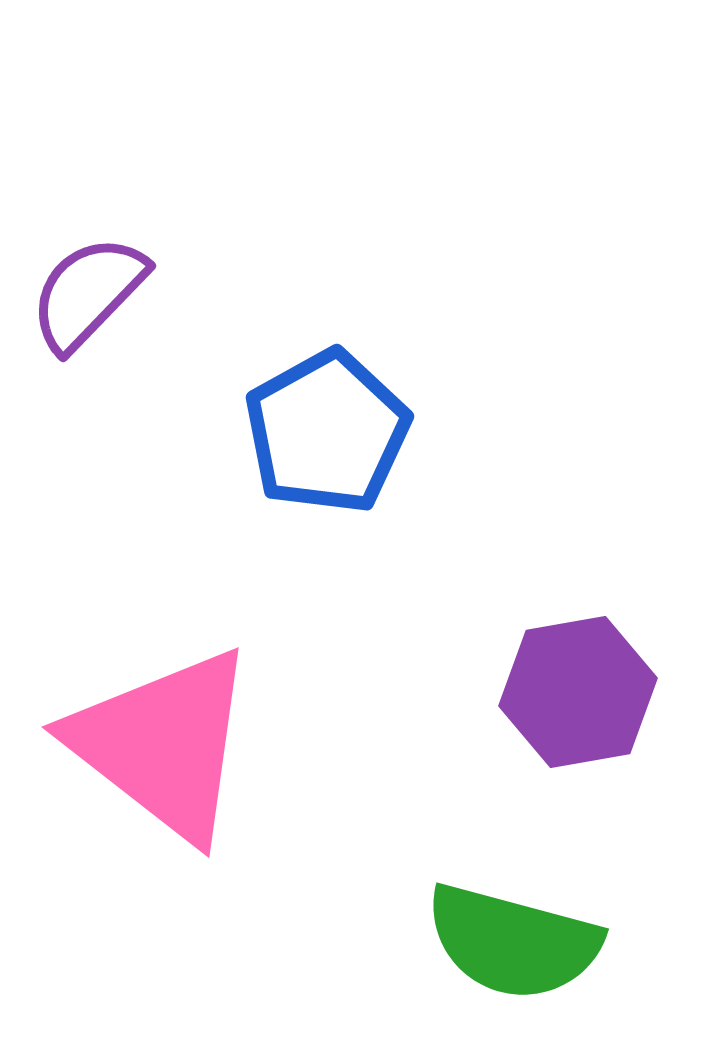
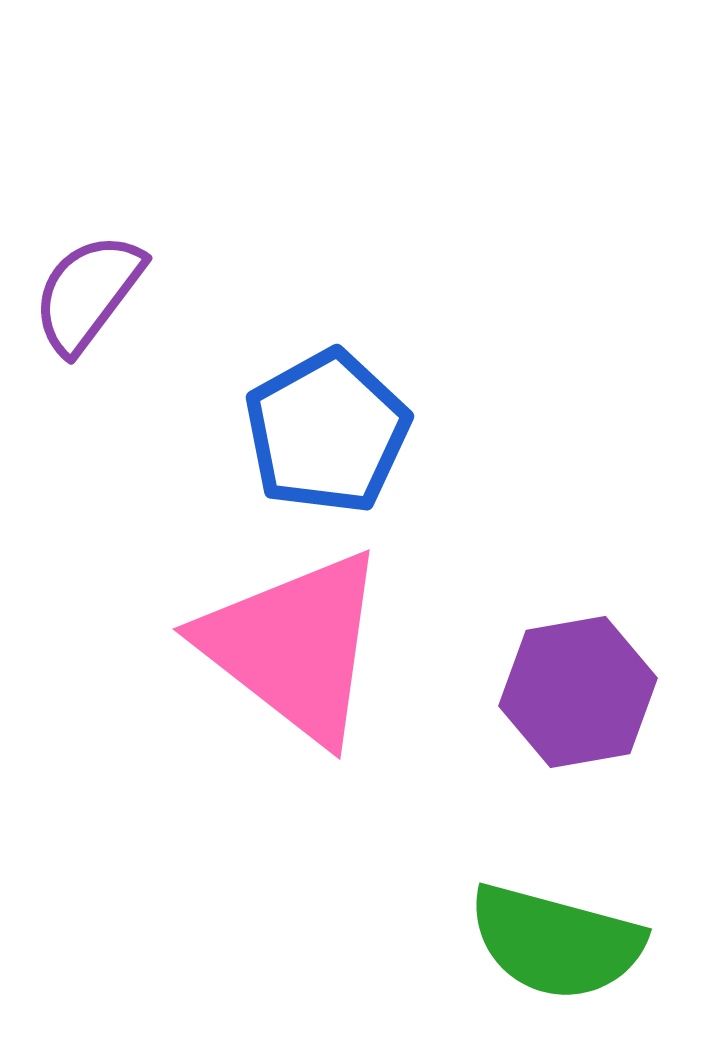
purple semicircle: rotated 7 degrees counterclockwise
pink triangle: moved 131 px right, 98 px up
green semicircle: moved 43 px right
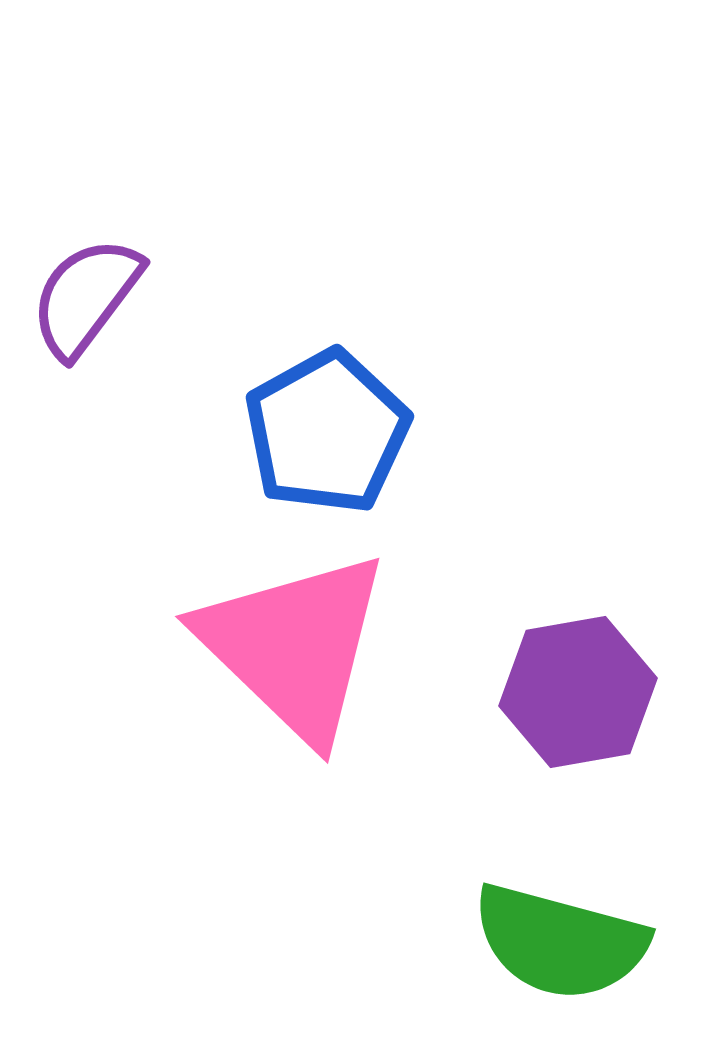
purple semicircle: moved 2 px left, 4 px down
pink triangle: rotated 6 degrees clockwise
green semicircle: moved 4 px right
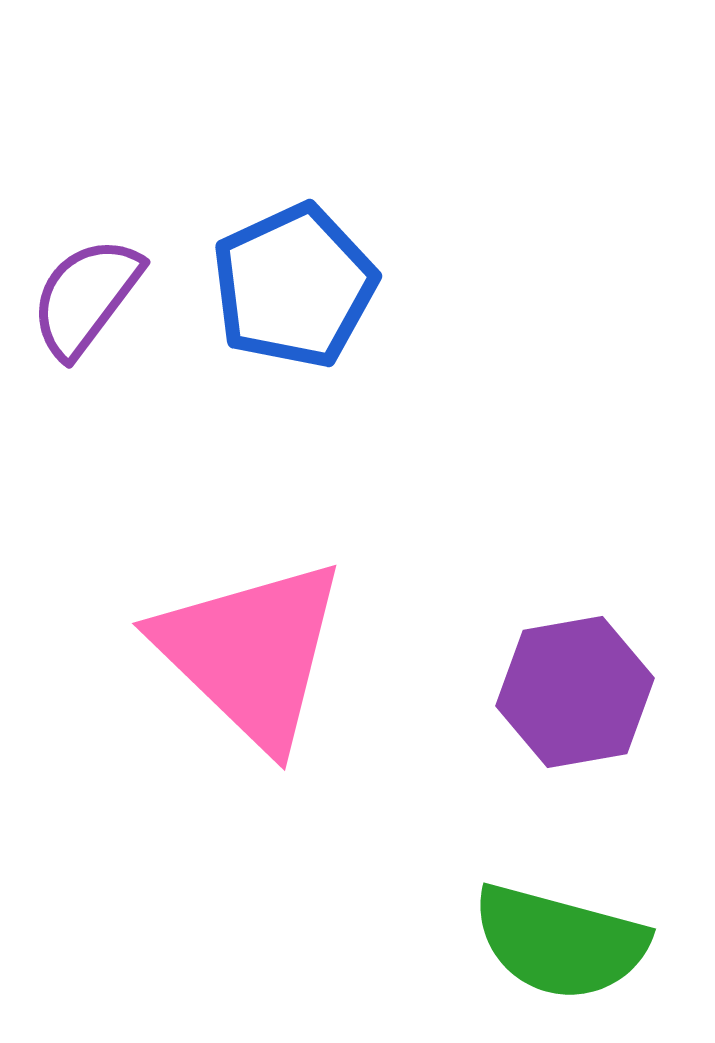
blue pentagon: moved 33 px left, 146 px up; rotated 4 degrees clockwise
pink triangle: moved 43 px left, 7 px down
purple hexagon: moved 3 px left
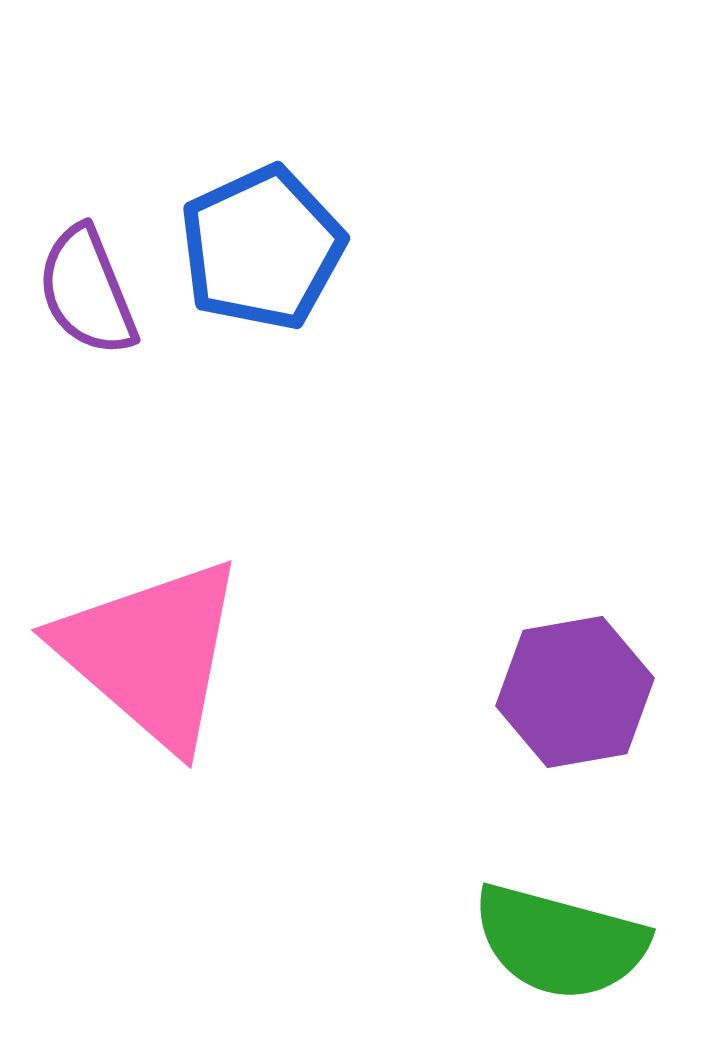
blue pentagon: moved 32 px left, 38 px up
purple semicircle: moved 1 px right, 6 px up; rotated 59 degrees counterclockwise
pink triangle: moved 100 px left; rotated 3 degrees counterclockwise
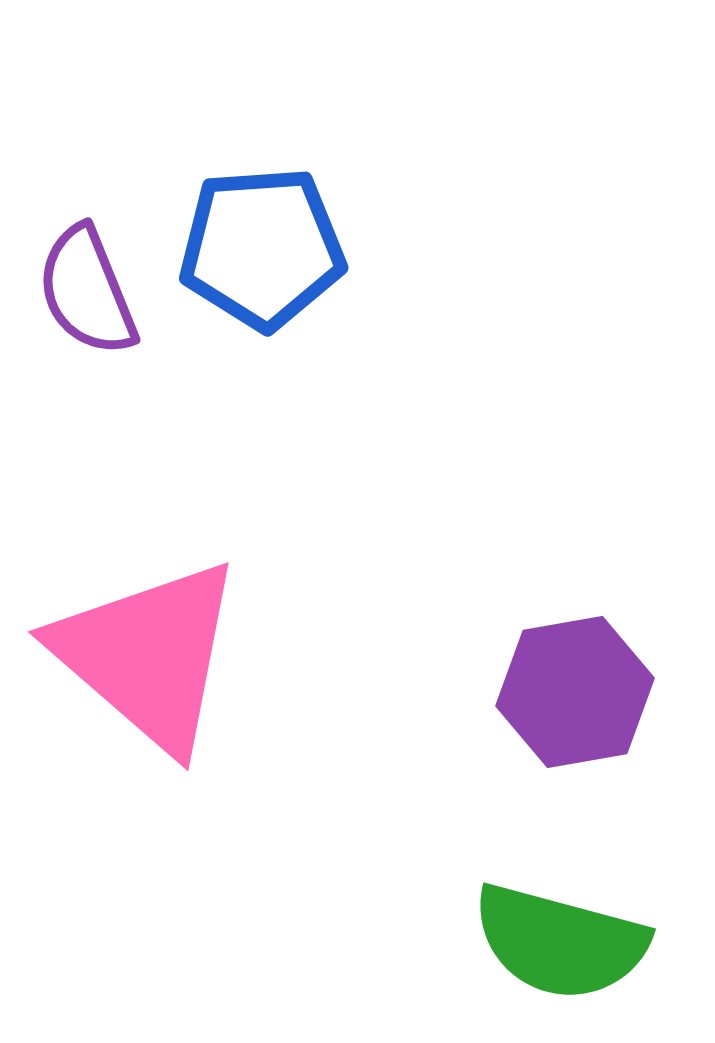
blue pentagon: rotated 21 degrees clockwise
pink triangle: moved 3 px left, 2 px down
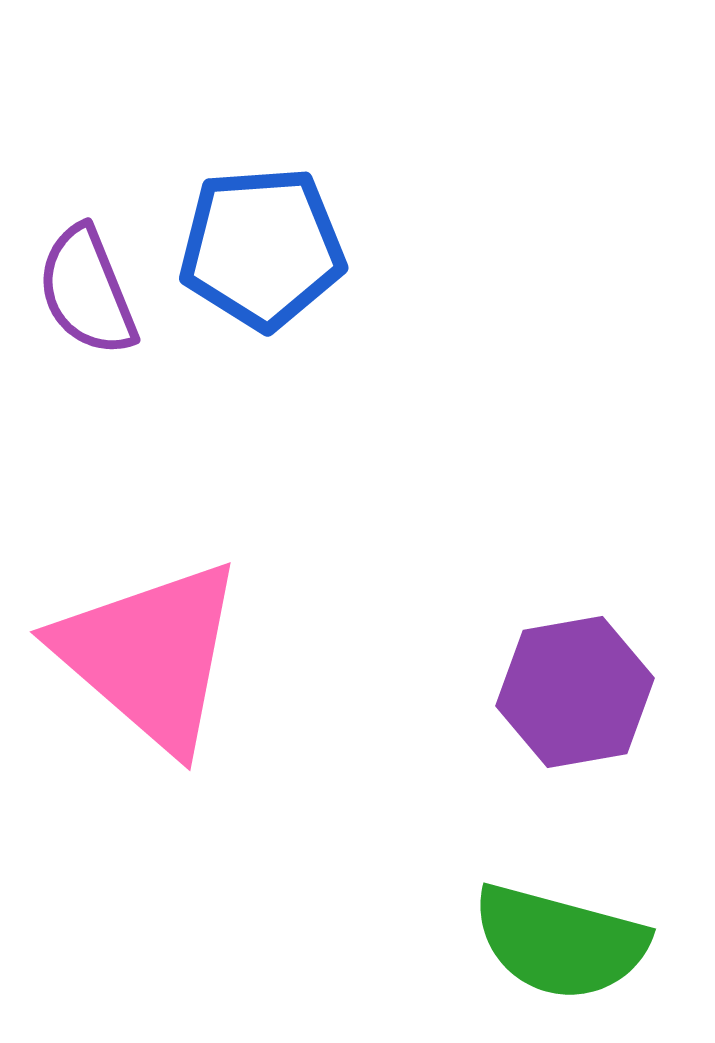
pink triangle: moved 2 px right
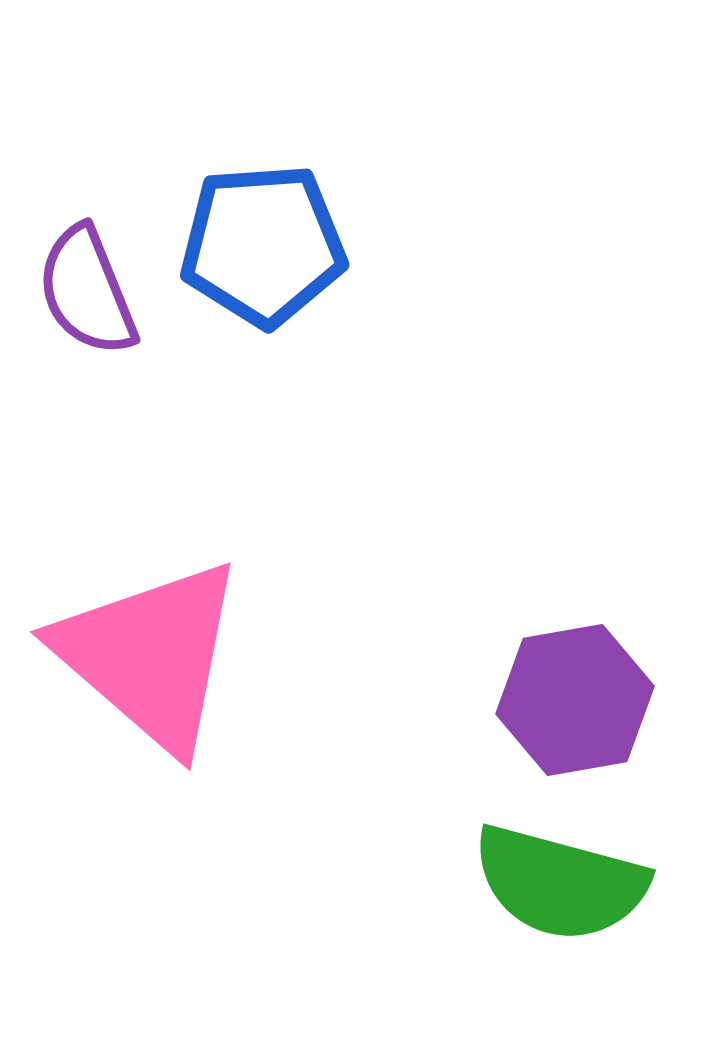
blue pentagon: moved 1 px right, 3 px up
purple hexagon: moved 8 px down
green semicircle: moved 59 px up
